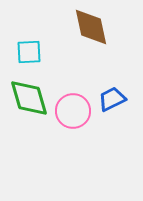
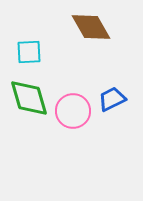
brown diamond: rotated 18 degrees counterclockwise
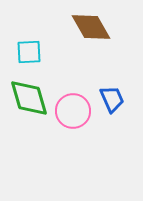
blue trapezoid: rotated 92 degrees clockwise
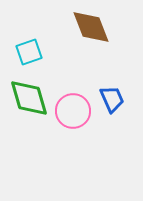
brown diamond: rotated 9 degrees clockwise
cyan square: rotated 16 degrees counterclockwise
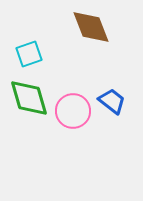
cyan square: moved 2 px down
blue trapezoid: moved 2 px down; rotated 28 degrees counterclockwise
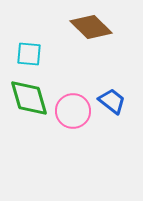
brown diamond: rotated 24 degrees counterclockwise
cyan square: rotated 24 degrees clockwise
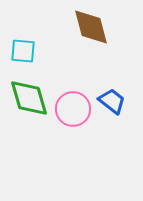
brown diamond: rotated 30 degrees clockwise
cyan square: moved 6 px left, 3 px up
pink circle: moved 2 px up
